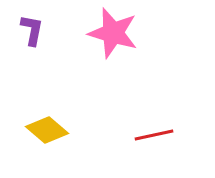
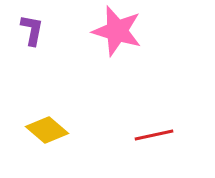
pink star: moved 4 px right, 2 px up
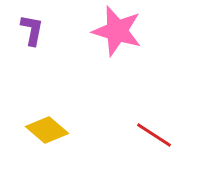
red line: rotated 45 degrees clockwise
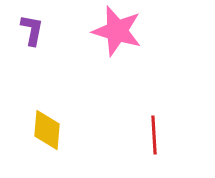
yellow diamond: rotated 54 degrees clockwise
red line: rotated 54 degrees clockwise
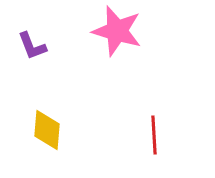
purple L-shape: moved 16 px down; rotated 148 degrees clockwise
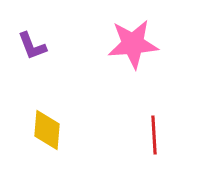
pink star: moved 16 px right, 13 px down; rotated 21 degrees counterclockwise
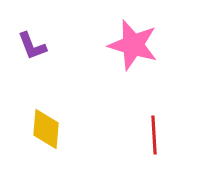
pink star: moved 1 px down; rotated 21 degrees clockwise
yellow diamond: moved 1 px left, 1 px up
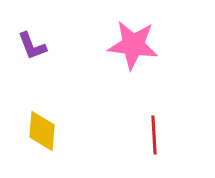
pink star: rotated 9 degrees counterclockwise
yellow diamond: moved 4 px left, 2 px down
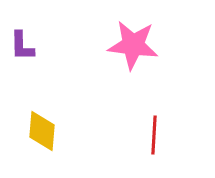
purple L-shape: moved 10 px left; rotated 20 degrees clockwise
red line: rotated 6 degrees clockwise
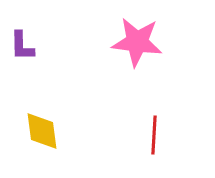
pink star: moved 4 px right, 3 px up
yellow diamond: rotated 12 degrees counterclockwise
